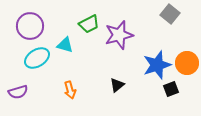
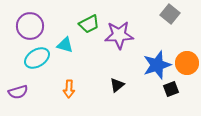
purple star: rotated 12 degrees clockwise
orange arrow: moved 1 px left, 1 px up; rotated 18 degrees clockwise
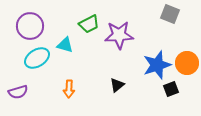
gray square: rotated 18 degrees counterclockwise
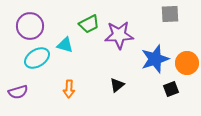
gray square: rotated 24 degrees counterclockwise
blue star: moved 2 px left, 6 px up
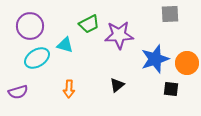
black square: rotated 28 degrees clockwise
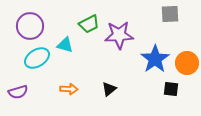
blue star: rotated 16 degrees counterclockwise
black triangle: moved 8 px left, 4 px down
orange arrow: rotated 90 degrees counterclockwise
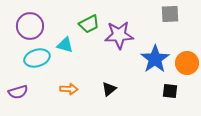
cyan ellipse: rotated 15 degrees clockwise
black square: moved 1 px left, 2 px down
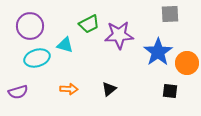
blue star: moved 3 px right, 7 px up
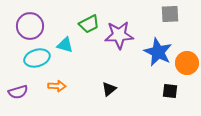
blue star: rotated 12 degrees counterclockwise
orange arrow: moved 12 px left, 3 px up
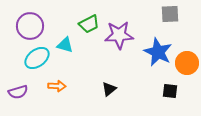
cyan ellipse: rotated 20 degrees counterclockwise
